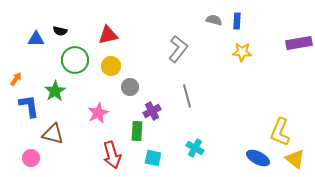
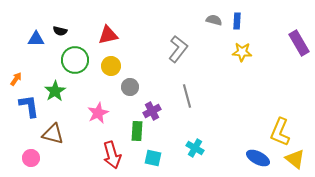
purple rectangle: rotated 70 degrees clockwise
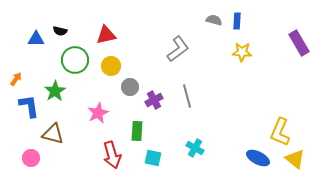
red triangle: moved 2 px left
gray L-shape: rotated 16 degrees clockwise
purple cross: moved 2 px right, 11 px up
